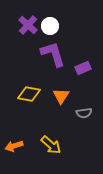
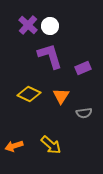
purple L-shape: moved 3 px left, 2 px down
yellow diamond: rotated 15 degrees clockwise
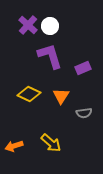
yellow arrow: moved 2 px up
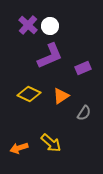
purple L-shape: rotated 84 degrees clockwise
orange triangle: rotated 24 degrees clockwise
gray semicircle: rotated 49 degrees counterclockwise
orange arrow: moved 5 px right, 2 px down
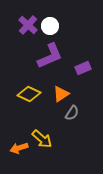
orange triangle: moved 2 px up
gray semicircle: moved 12 px left
yellow arrow: moved 9 px left, 4 px up
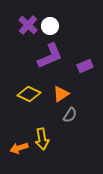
purple rectangle: moved 2 px right, 2 px up
gray semicircle: moved 2 px left, 2 px down
yellow arrow: rotated 40 degrees clockwise
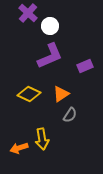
purple cross: moved 12 px up
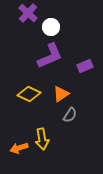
white circle: moved 1 px right, 1 px down
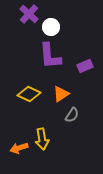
purple cross: moved 1 px right, 1 px down
purple L-shape: rotated 108 degrees clockwise
gray semicircle: moved 2 px right
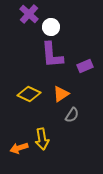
purple L-shape: moved 2 px right, 1 px up
